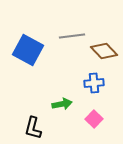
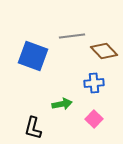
blue square: moved 5 px right, 6 px down; rotated 8 degrees counterclockwise
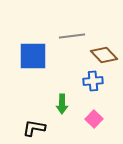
brown diamond: moved 4 px down
blue square: rotated 20 degrees counterclockwise
blue cross: moved 1 px left, 2 px up
green arrow: rotated 102 degrees clockwise
black L-shape: moved 1 px right; rotated 85 degrees clockwise
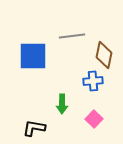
brown diamond: rotated 56 degrees clockwise
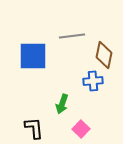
green arrow: rotated 18 degrees clockwise
pink square: moved 13 px left, 10 px down
black L-shape: rotated 75 degrees clockwise
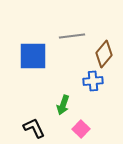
brown diamond: moved 1 px up; rotated 28 degrees clockwise
green arrow: moved 1 px right, 1 px down
black L-shape: rotated 20 degrees counterclockwise
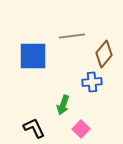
blue cross: moved 1 px left, 1 px down
